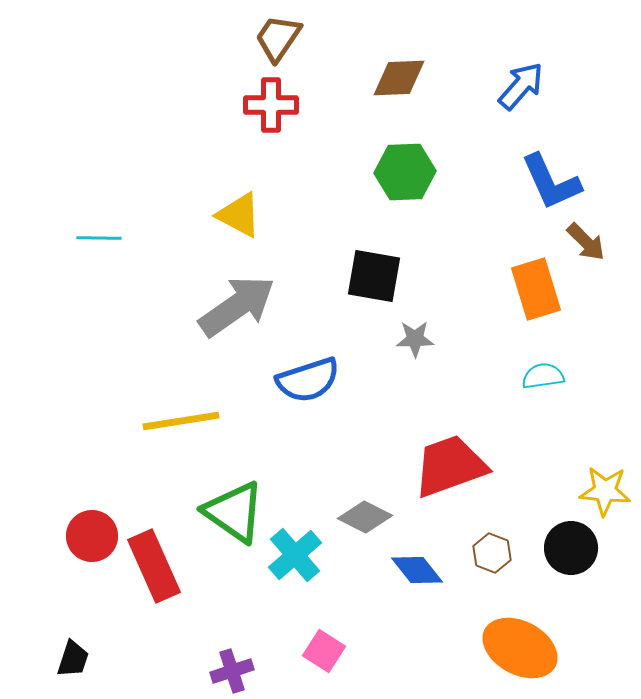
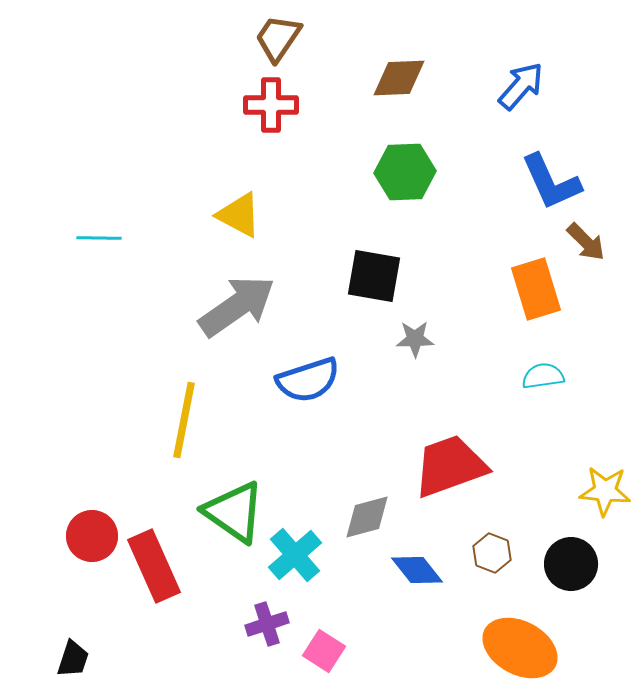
yellow line: moved 3 px right, 1 px up; rotated 70 degrees counterclockwise
gray diamond: moved 2 px right; rotated 42 degrees counterclockwise
black circle: moved 16 px down
purple cross: moved 35 px right, 47 px up
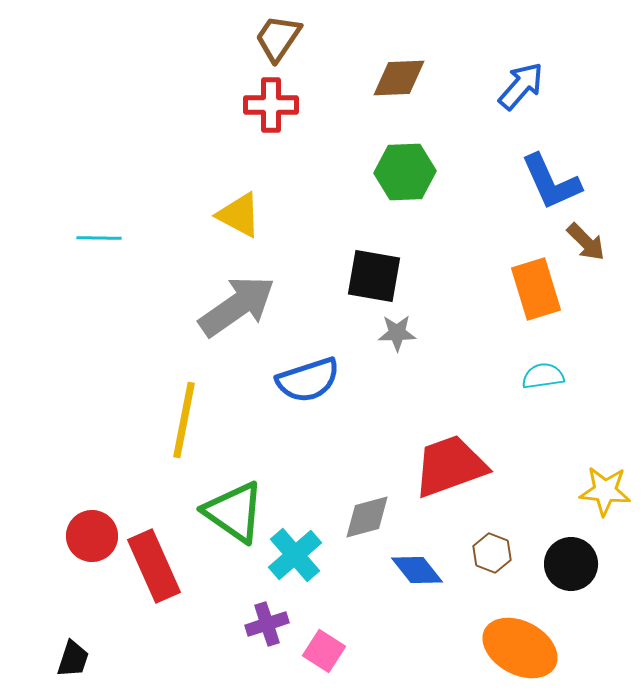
gray star: moved 18 px left, 6 px up
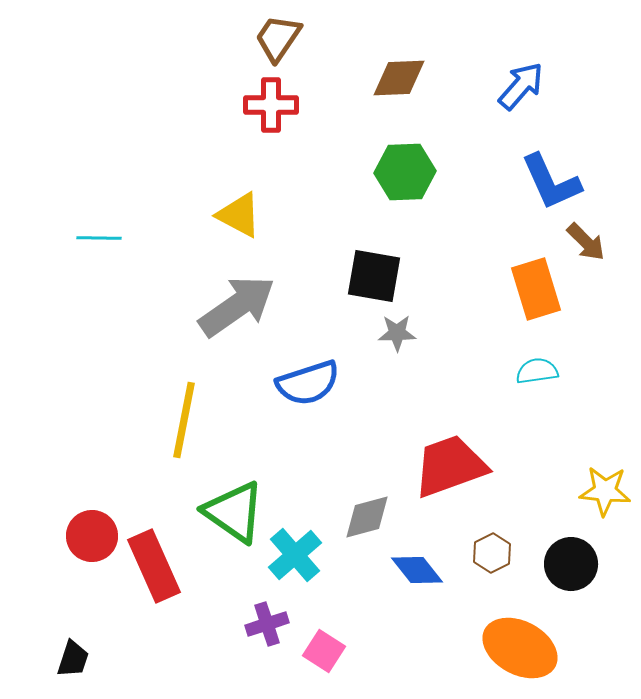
cyan semicircle: moved 6 px left, 5 px up
blue semicircle: moved 3 px down
brown hexagon: rotated 12 degrees clockwise
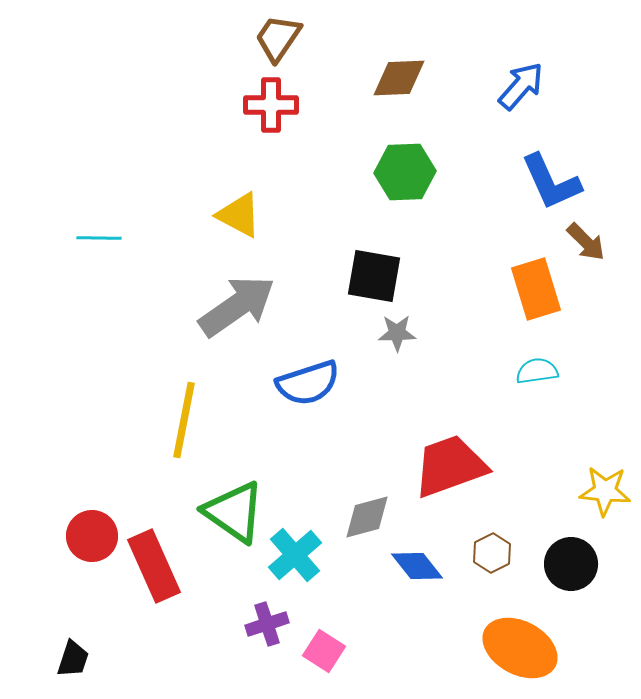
blue diamond: moved 4 px up
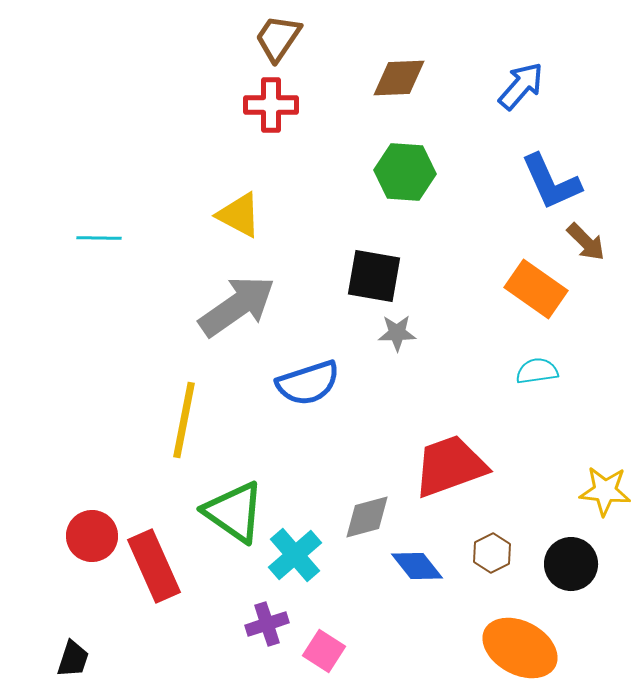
green hexagon: rotated 6 degrees clockwise
orange rectangle: rotated 38 degrees counterclockwise
